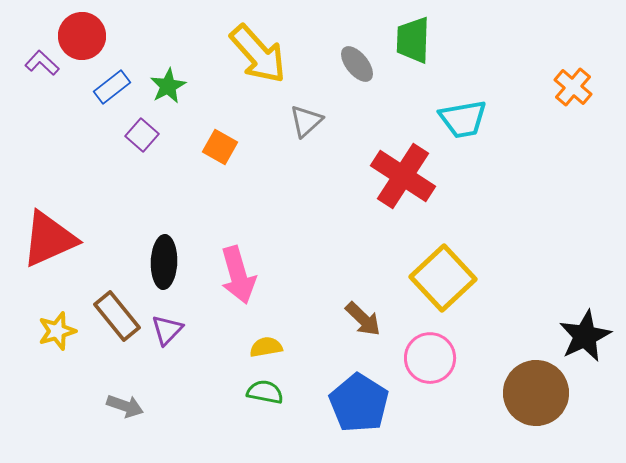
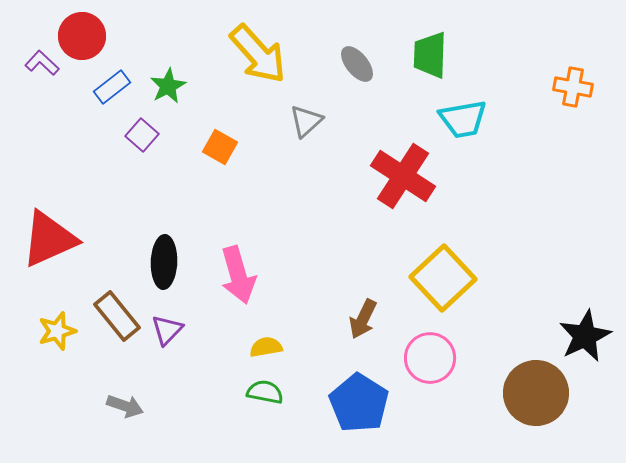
green trapezoid: moved 17 px right, 15 px down
orange cross: rotated 30 degrees counterclockwise
brown arrow: rotated 72 degrees clockwise
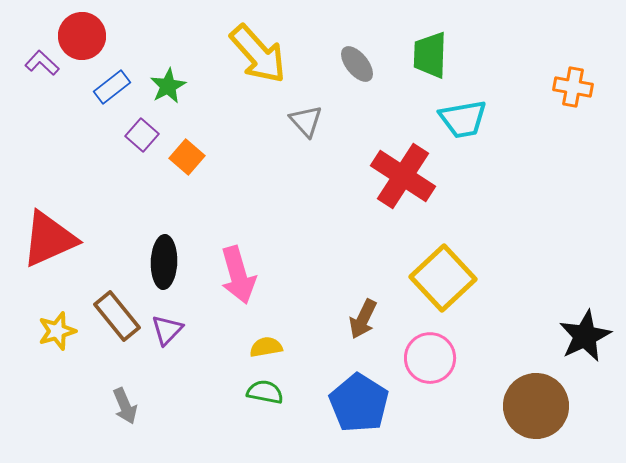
gray triangle: rotated 30 degrees counterclockwise
orange square: moved 33 px left, 10 px down; rotated 12 degrees clockwise
brown circle: moved 13 px down
gray arrow: rotated 48 degrees clockwise
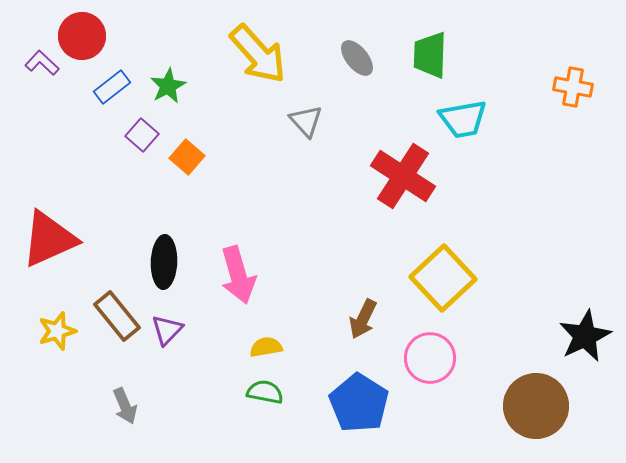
gray ellipse: moved 6 px up
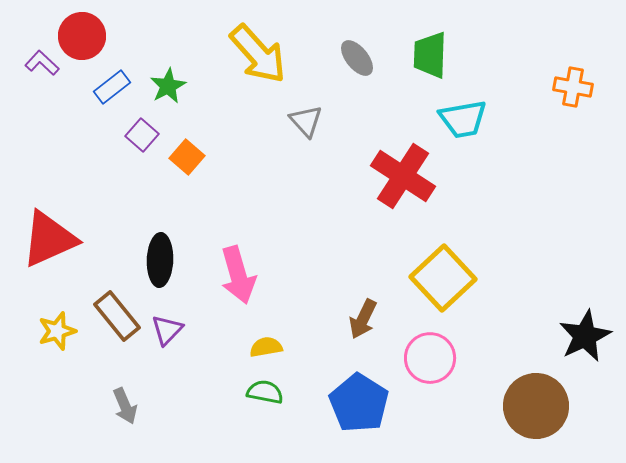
black ellipse: moved 4 px left, 2 px up
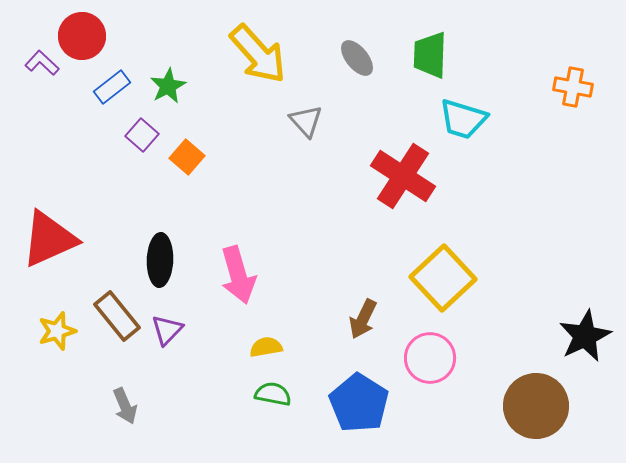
cyan trapezoid: rotated 27 degrees clockwise
green semicircle: moved 8 px right, 2 px down
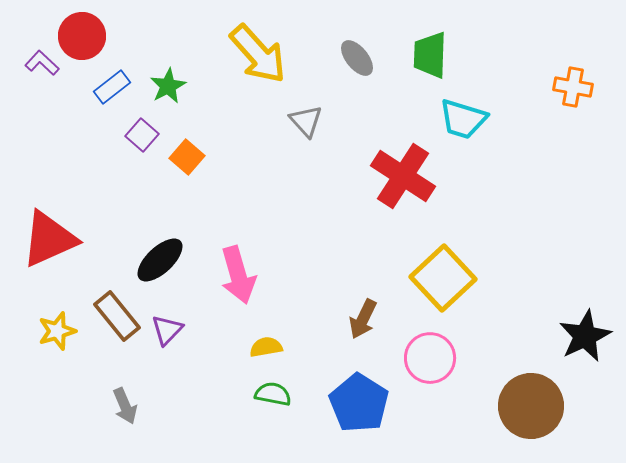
black ellipse: rotated 45 degrees clockwise
brown circle: moved 5 px left
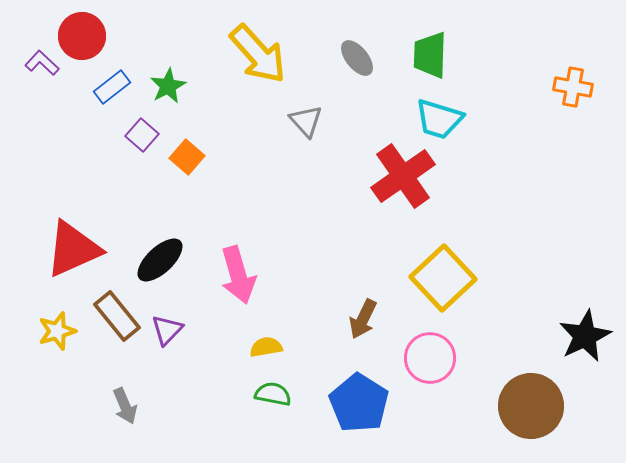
cyan trapezoid: moved 24 px left
red cross: rotated 22 degrees clockwise
red triangle: moved 24 px right, 10 px down
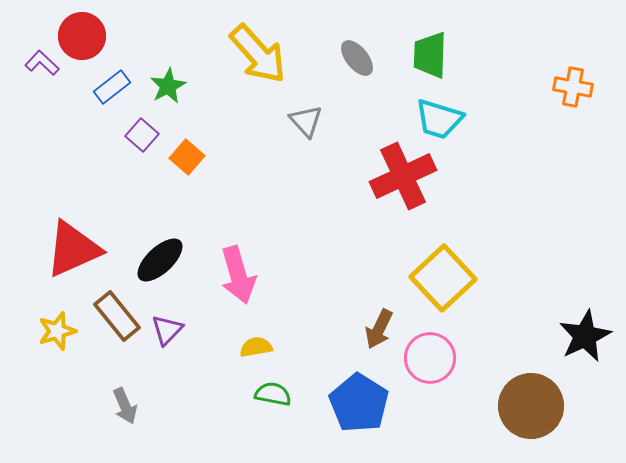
red cross: rotated 10 degrees clockwise
brown arrow: moved 16 px right, 10 px down
yellow semicircle: moved 10 px left
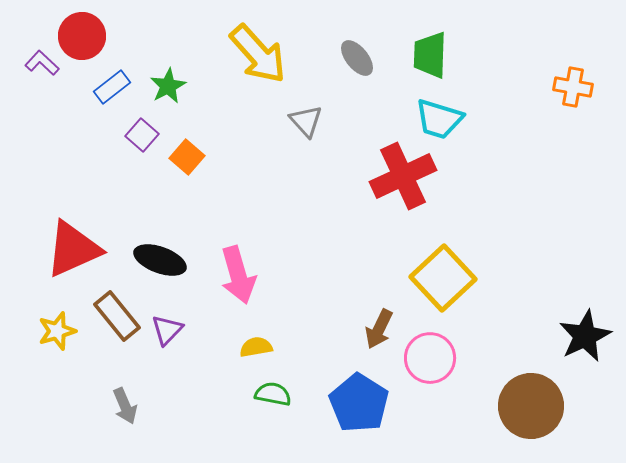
black ellipse: rotated 63 degrees clockwise
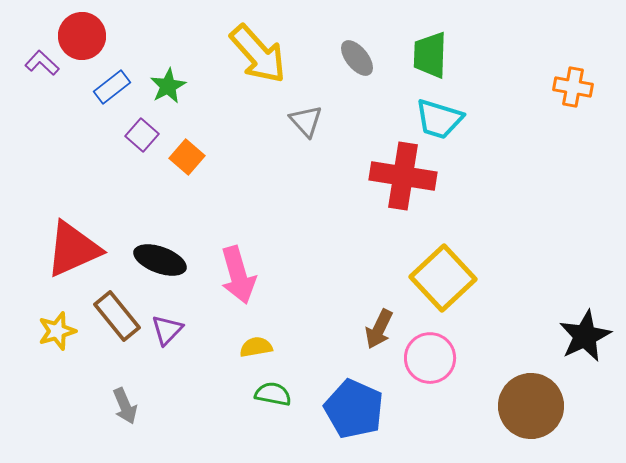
red cross: rotated 34 degrees clockwise
blue pentagon: moved 5 px left, 6 px down; rotated 8 degrees counterclockwise
